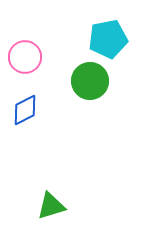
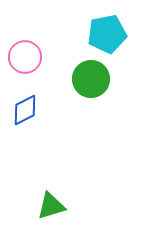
cyan pentagon: moved 1 px left, 5 px up
green circle: moved 1 px right, 2 px up
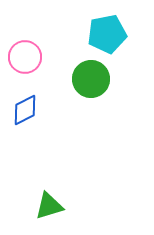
green triangle: moved 2 px left
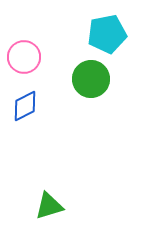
pink circle: moved 1 px left
blue diamond: moved 4 px up
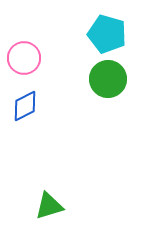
cyan pentagon: rotated 27 degrees clockwise
pink circle: moved 1 px down
green circle: moved 17 px right
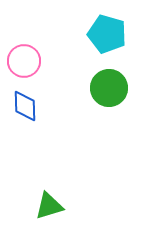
pink circle: moved 3 px down
green circle: moved 1 px right, 9 px down
blue diamond: rotated 64 degrees counterclockwise
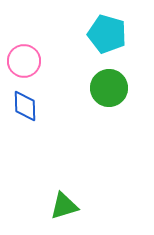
green triangle: moved 15 px right
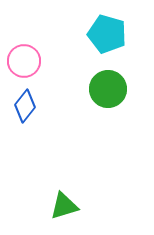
green circle: moved 1 px left, 1 px down
blue diamond: rotated 40 degrees clockwise
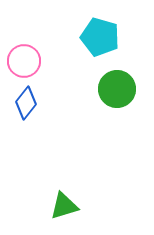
cyan pentagon: moved 7 px left, 3 px down
green circle: moved 9 px right
blue diamond: moved 1 px right, 3 px up
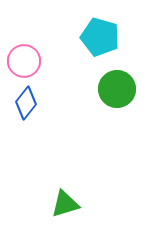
green triangle: moved 1 px right, 2 px up
